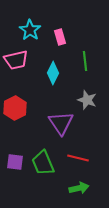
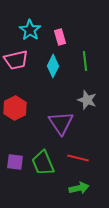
cyan diamond: moved 7 px up
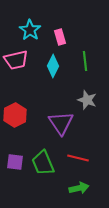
red hexagon: moved 7 px down
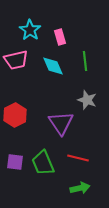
cyan diamond: rotated 50 degrees counterclockwise
green arrow: moved 1 px right
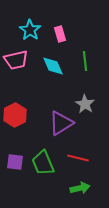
pink rectangle: moved 3 px up
gray star: moved 2 px left, 4 px down; rotated 12 degrees clockwise
purple triangle: rotated 32 degrees clockwise
